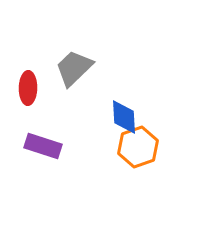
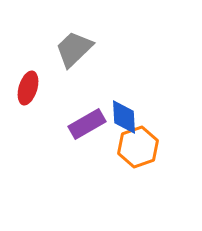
gray trapezoid: moved 19 px up
red ellipse: rotated 16 degrees clockwise
purple rectangle: moved 44 px right, 22 px up; rotated 48 degrees counterclockwise
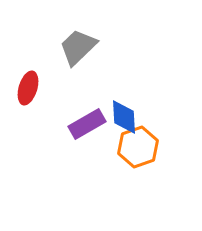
gray trapezoid: moved 4 px right, 2 px up
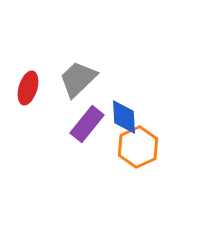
gray trapezoid: moved 32 px down
purple rectangle: rotated 21 degrees counterclockwise
orange hexagon: rotated 6 degrees counterclockwise
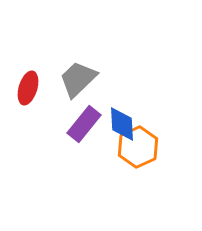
blue diamond: moved 2 px left, 7 px down
purple rectangle: moved 3 px left
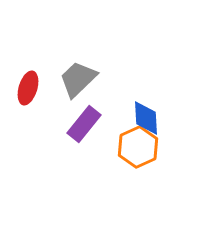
blue diamond: moved 24 px right, 6 px up
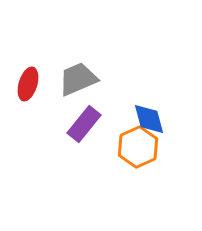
gray trapezoid: rotated 21 degrees clockwise
red ellipse: moved 4 px up
blue diamond: moved 3 px right, 1 px down; rotated 12 degrees counterclockwise
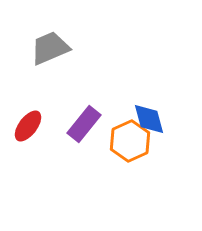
gray trapezoid: moved 28 px left, 31 px up
red ellipse: moved 42 px down; rotated 20 degrees clockwise
orange hexagon: moved 8 px left, 6 px up
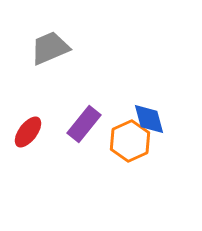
red ellipse: moved 6 px down
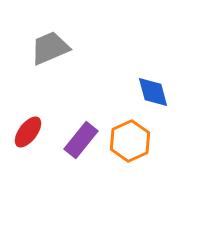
blue diamond: moved 4 px right, 27 px up
purple rectangle: moved 3 px left, 16 px down
